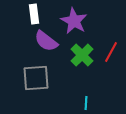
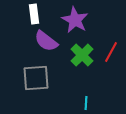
purple star: moved 1 px right, 1 px up
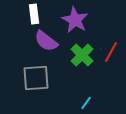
cyan line: rotated 32 degrees clockwise
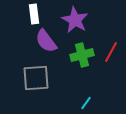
purple semicircle: rotated 15 degrees clockwise
green cross: rotated 30 degrees clockwise
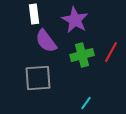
gray square: moved 2 px right
